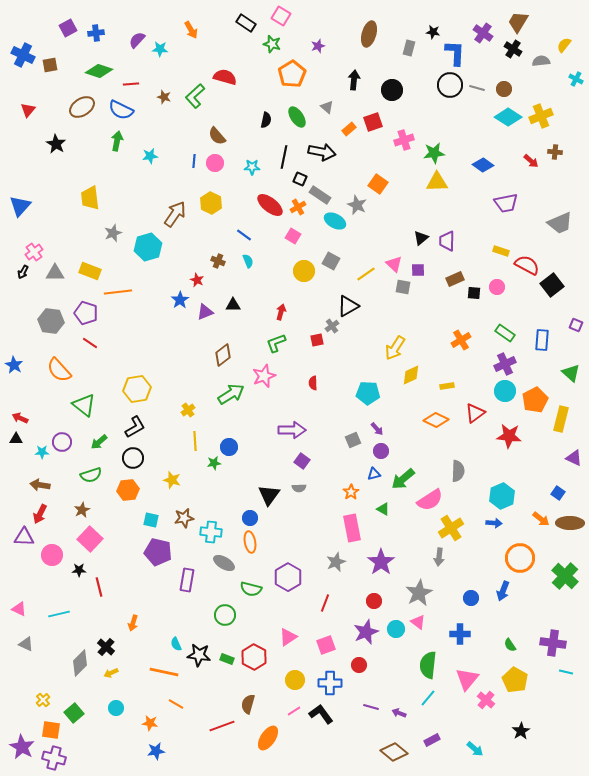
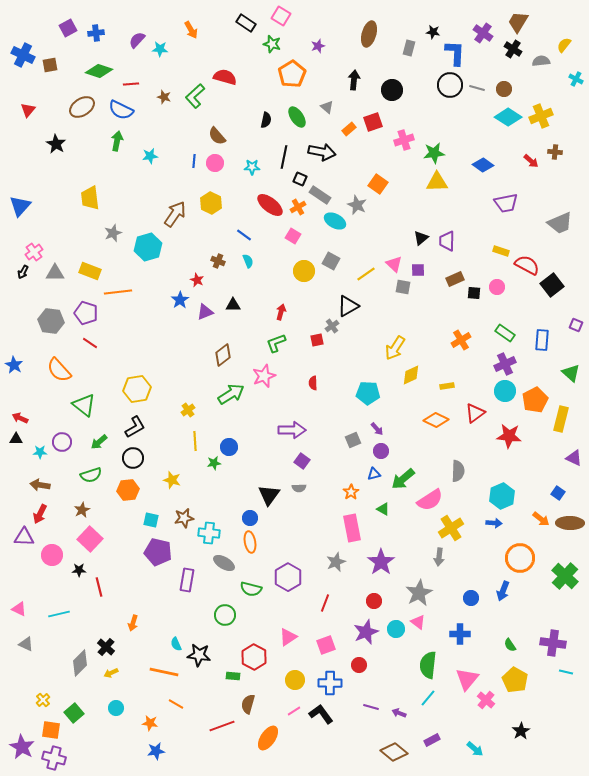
cyan star at (42, 452): moved 2 px left
cyan cross at (211, 532): moved 2 px left, 1 px down
green rectangle at (227, 659): moved 6 px right, 17 px down; rotated 16 degrees counterclockwise
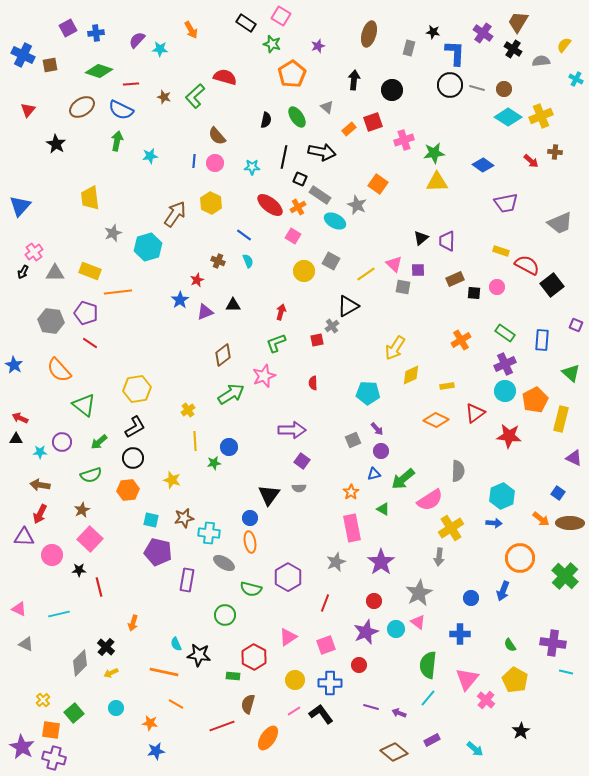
red star at (197, 280): rotated 24 degrees clockwise
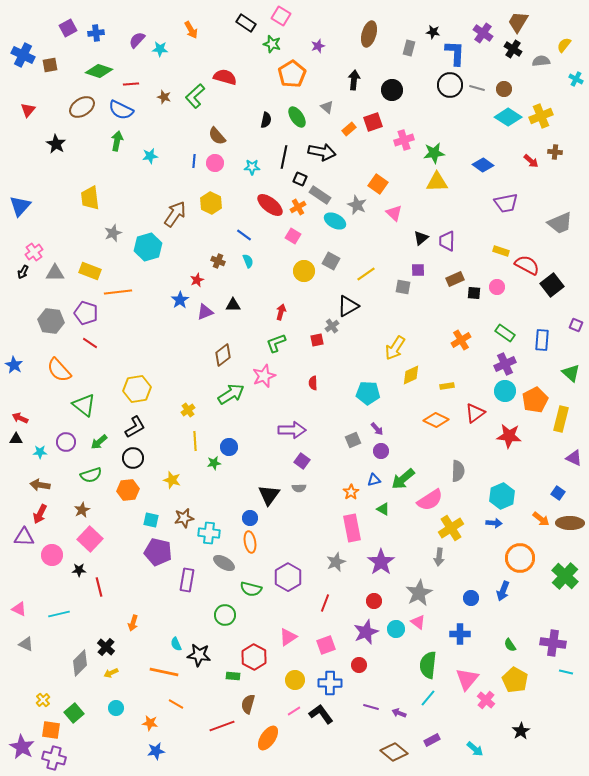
pink triangle at (394, 264): moved 51 px up
purple circle at (62, 442): moved 4 px right
blue triangle at (374, 474): moved 6 px down
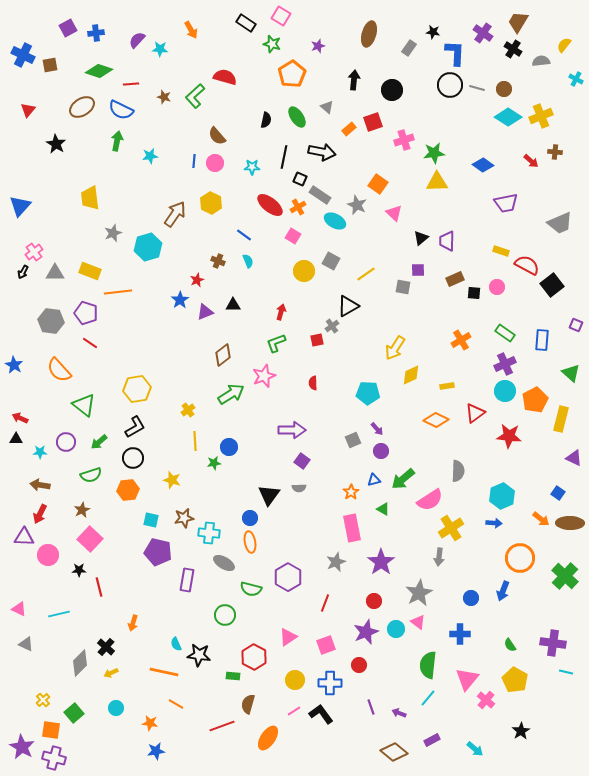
gray rectangle at (409, 48): rotated 21 degrees clockwise
pink circle at (52, 555): moved 4 px left
purple line at (371, 707): rotated 56 degrees clockwise
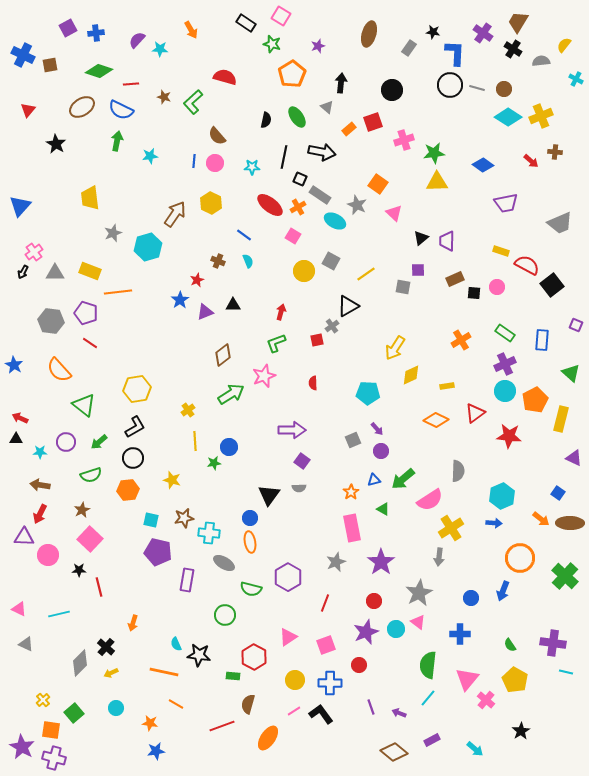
black arrow at (354, 80): moved 13 px left, 3 px down
green L-shape at (195, 96): moved 2 px left, 6 px down
